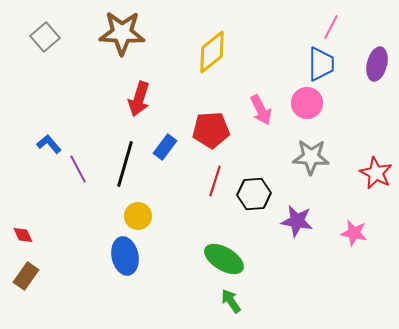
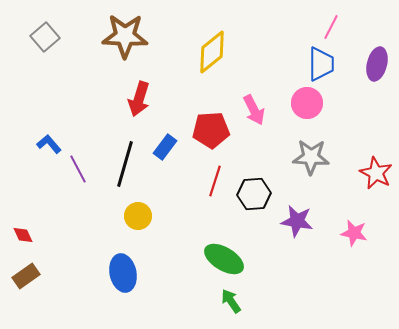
brown star: moved 3 px right, 3 px down
pink arrow: moved 7 px left
blue ellipse: moved 2 px left, 17 px down
brown rectangle: rotated 20 degrees clockwise
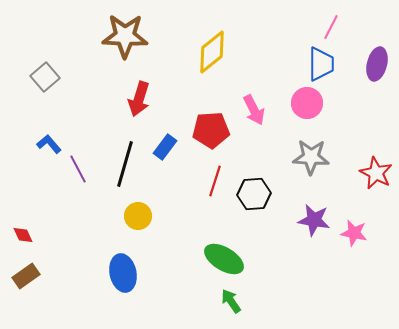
gray square: moved 40 px down
purple star: moved 17 px right, 1 px up
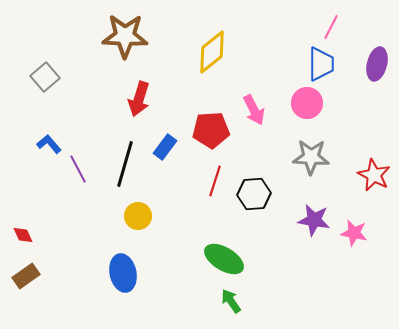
red star: moved 2 px left, 2 px down
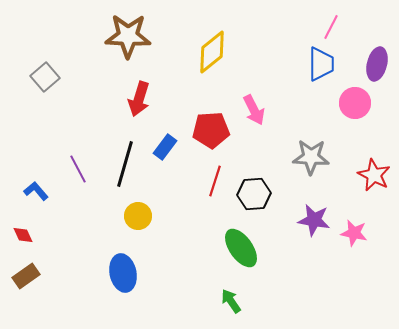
brown star: moved 3 px right
pink circle: moved 48 px right
blue L-shape: moved 13 px left, 47 px down
green ellipse: moved 17 px right, 11 px up; rotated 24 degrees clockwise
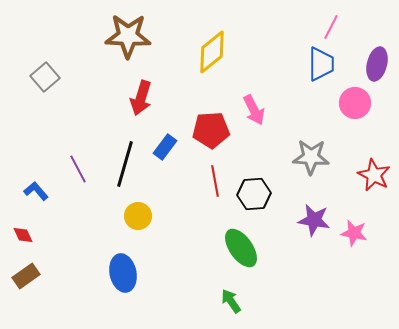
red arrow: moved 2 px right, 1 px up
red line: rotated 28 degrees counterclockwise
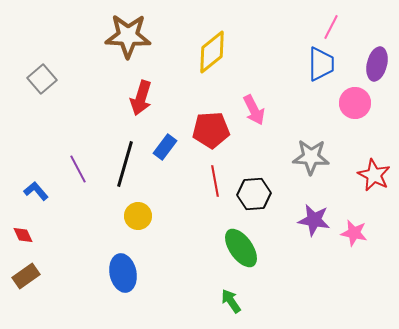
gray square: moved 3 px left, 2 px down
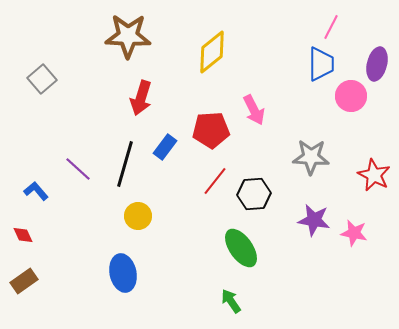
pink circle: moved 4 px left, 7 px up
purple line: rotated 20 degrees counterclockwise
red line: rotated 48 degrees clockwise
brown rectangle: moved 2 px left, 5 px down
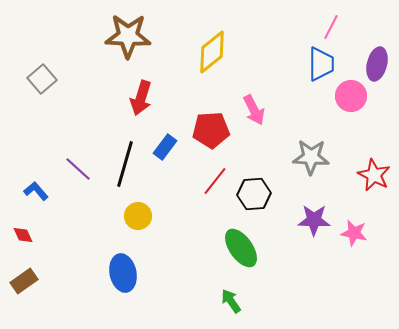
purple star: rotated 8 degrees counterclockwise
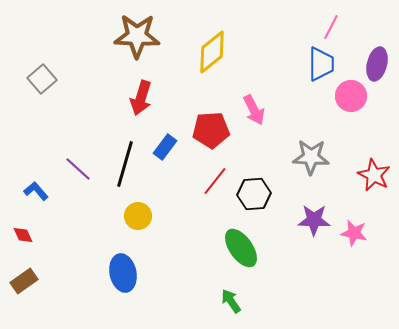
brown star: moved 9 px right
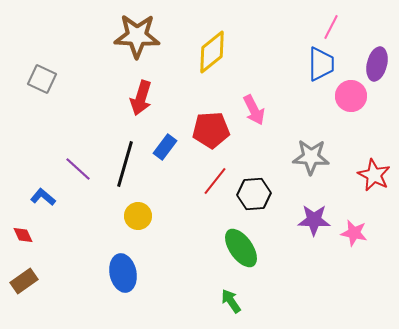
gray square: rotated 24 degrees counterclockwise
blue L-shape: moved 7 px right, 6 px down; rotated 10 degrees counterclockwise
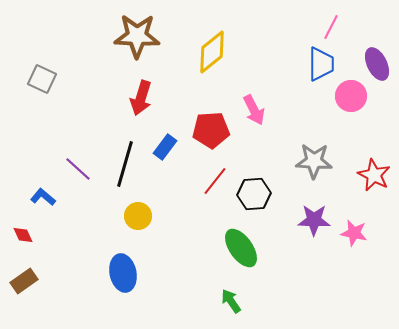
purple ellipse: rotated 40 degrees counterclockwise
gray star: moved 3 px right, 4 px down
